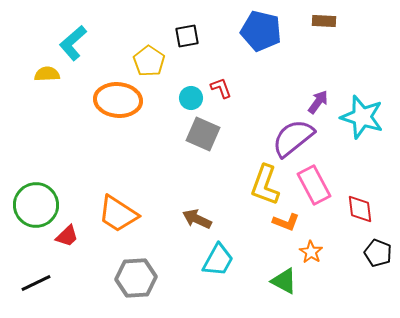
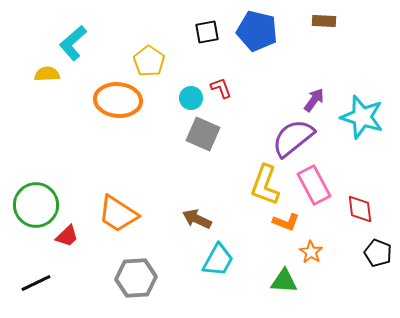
blue pentagon: moved 4 px left
black square: moved 20 px right, 4 px up
purple arrow: moved 4 px left, 2 px up
green triangle: rotated 24 degrees counterclockwise
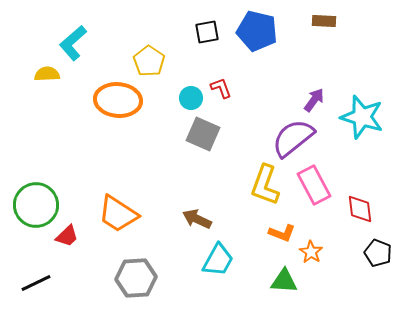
orange L-shape: moved 4 px left, 11 px down
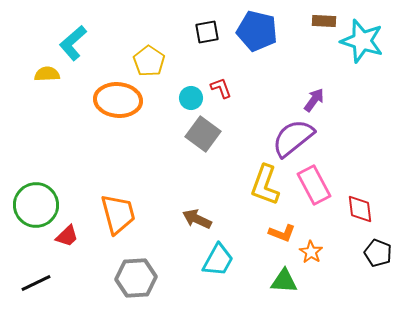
cyan star: moved 76 px up
gray square: rotated 12 degrees clockwise
orange trapezoid: rotated 138 degrees counterclockwise
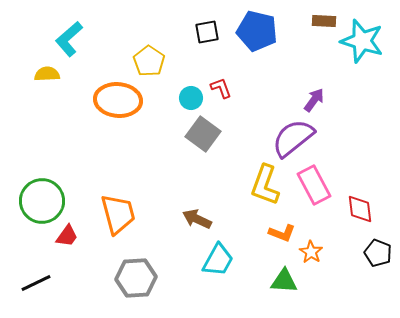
cyan L-shape: moved 4 px left, 4 px up
green circle: moved 6 px right, 4 px up
red trapezoid: rotated 10 degrees counterclockwise
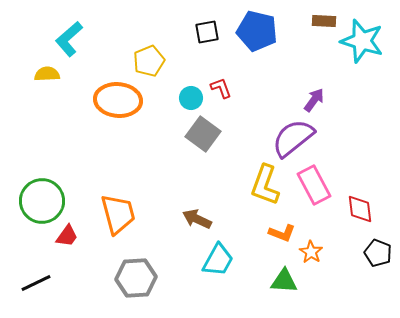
yellow pentagon: rotated 16 degrees clockwise
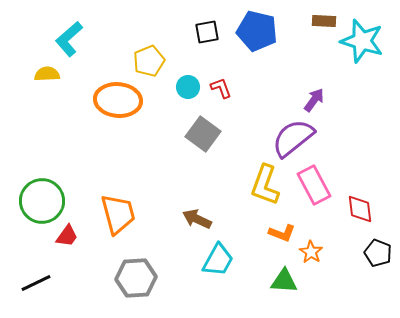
cyan circle: moved 3 px left, 11 px up
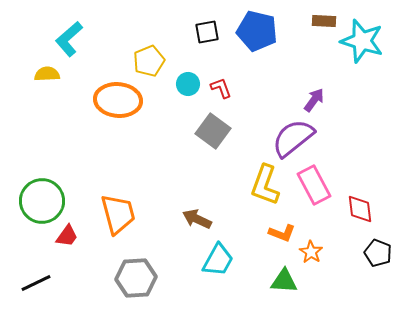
cyan circle: moved 3 px up
gray square: moved 10 px right, 3 px up
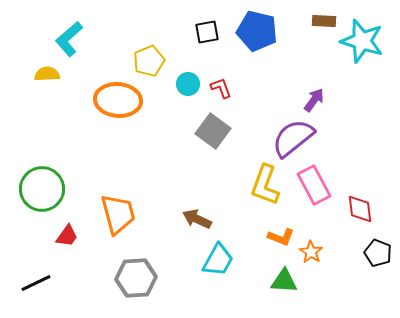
green circle: moved 12 px up
orange L-shape: moved 1 px left, 4 px down
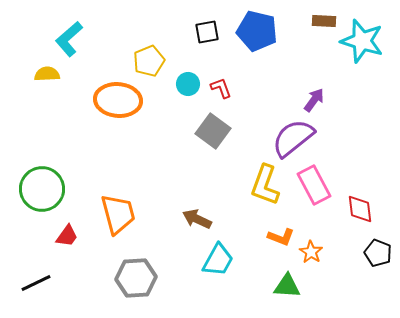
green triangle: moved 3 px right, 5 px down
